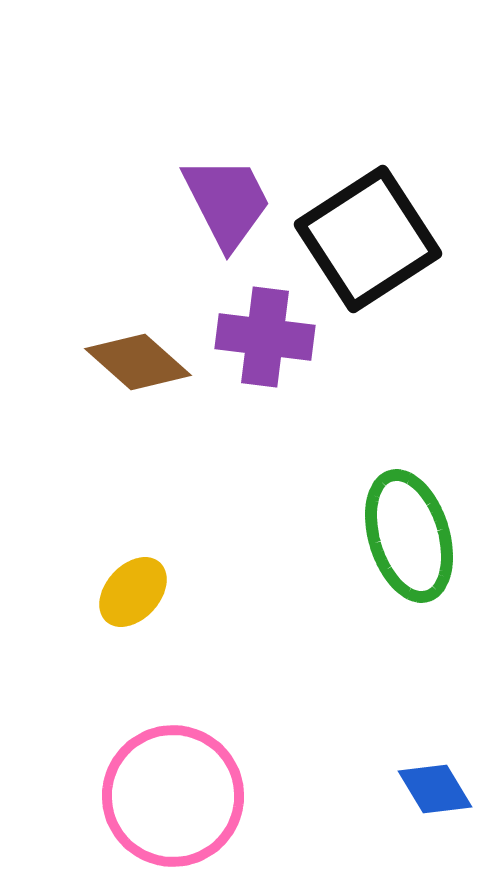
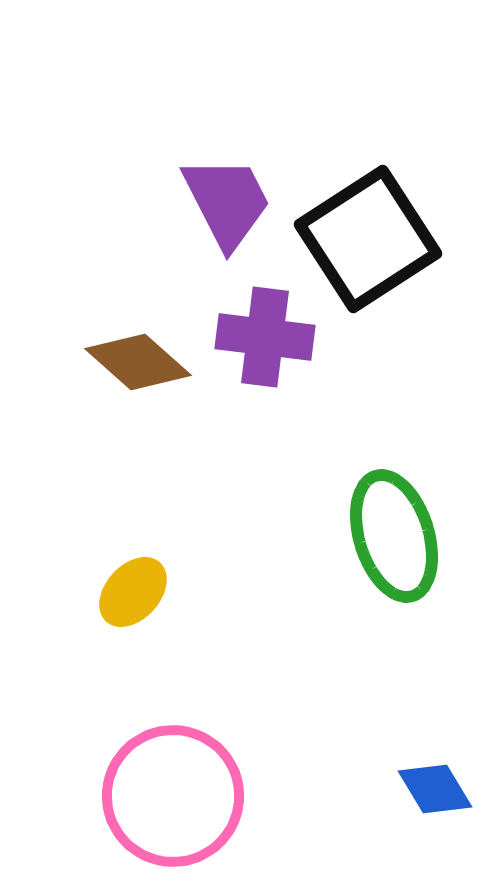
green ellipse: moved 15 px left
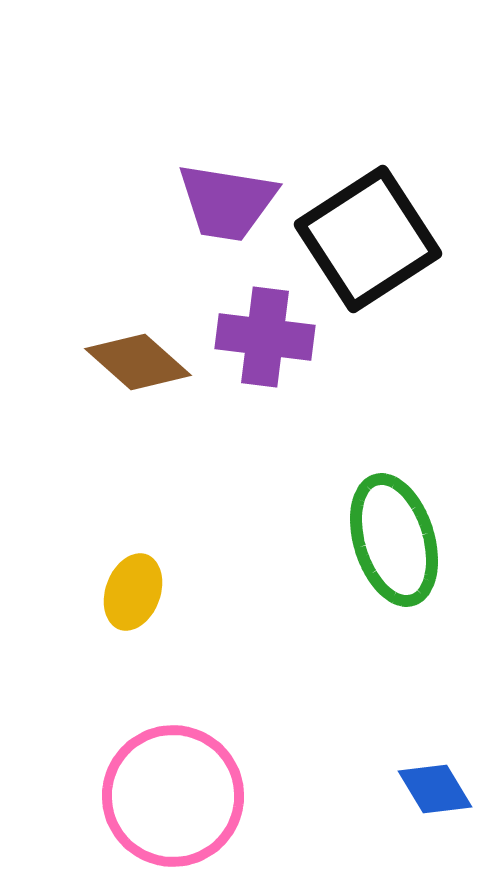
purple trapezoid: rotated 126 degrees clockwise
green ellipse: moved 4 px down
yellow ellipse: rotated 22 degrees counterclockwise
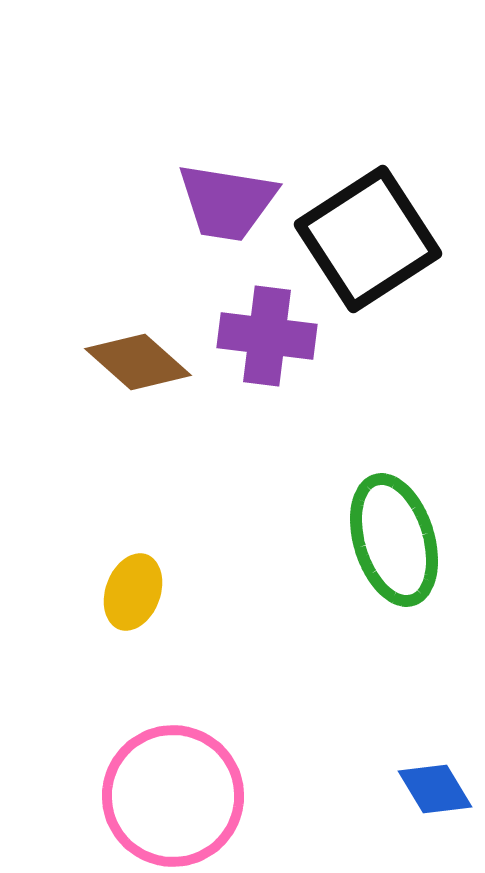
purple cross: moved 2 px right, 1 px up
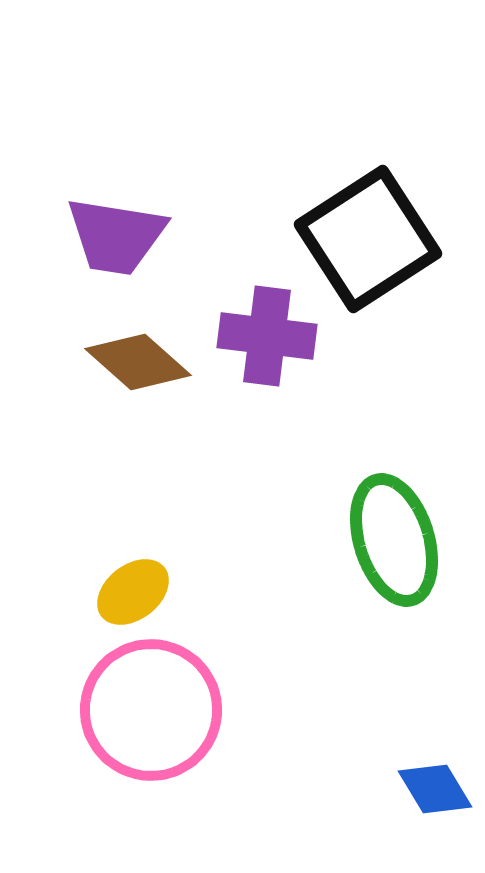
purple trapezoid: moved 111 px left, 34 px down
yellow ellipse: rotated 32 degrees clockwise
pink circle: moved 22 px left, 86 px up
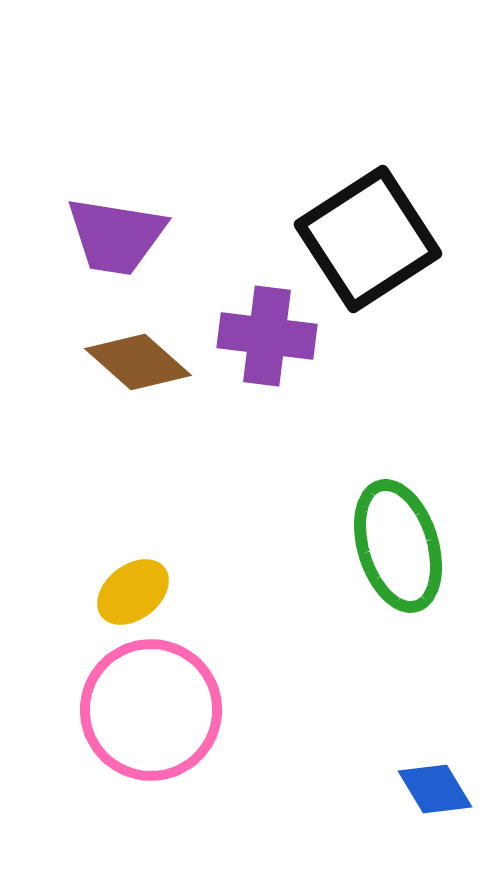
green ellipse: moved 4 px right, 6 px down
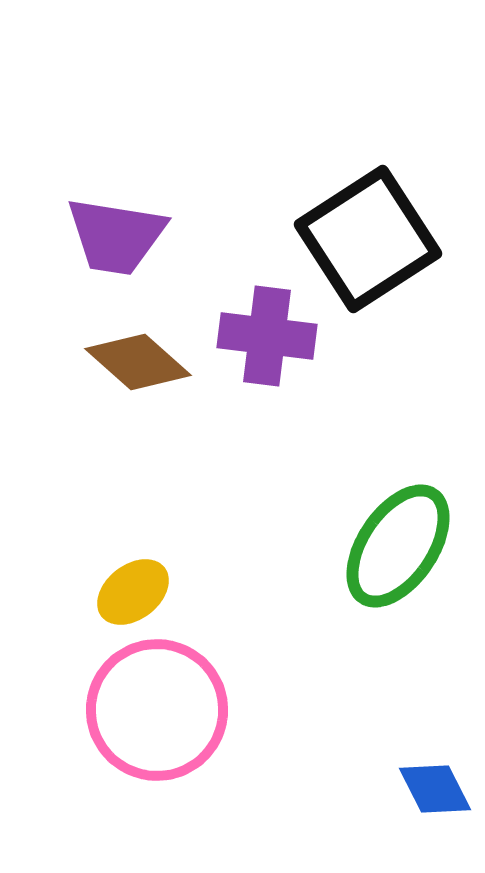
green ellipse: rotated 51 degrees clockwise
pink circle: moved 6 px right
blue diamond: rotated 4 degrees clockwise
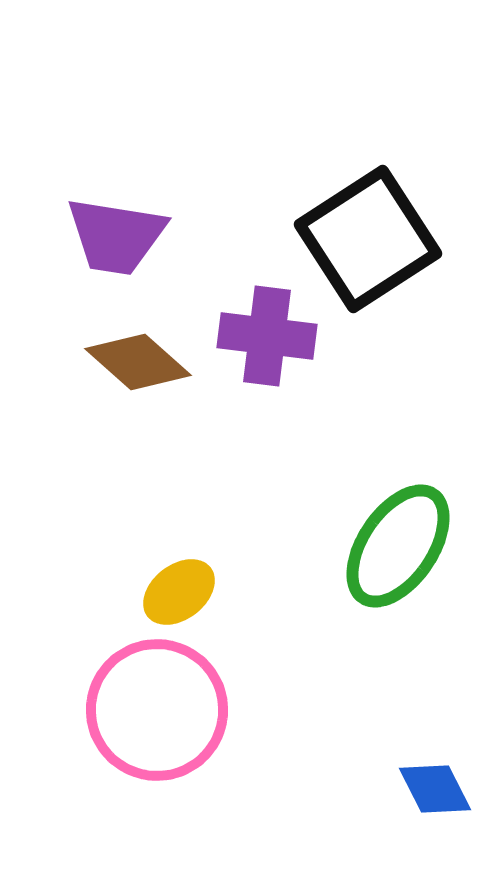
yellow ellipse: moved 46 px right
